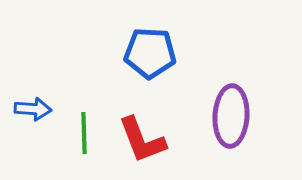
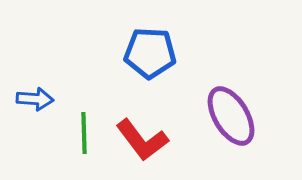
blue arrow: moved 2 px right, 10 px up
purple ellipse: rotated 34 degrees counterclockwise
red L-shape: rotated 16 degrees counterclockwise
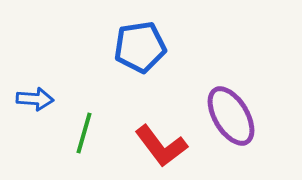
blue pentagon: moved 10 px left, 6 px up; rotated 12 degrees counterclockwise
green line: rotated 18 degrees clockwise
red L-shape: moved 19 px right, 6 px down
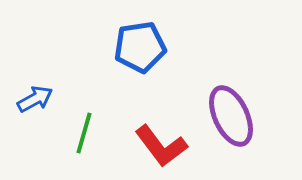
blue arrow: rotated 33 degrees counterclockwise
purple ellipse: rotated 6 degrees clockwise
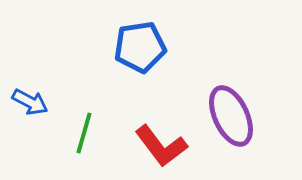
blue arrow: moved 5 px left, 3 px down; rotated 57 degrees clockwise
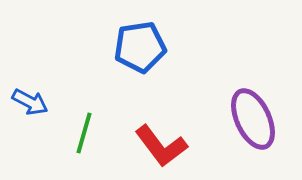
purple ellipse: moved 22 px right, 3 px down
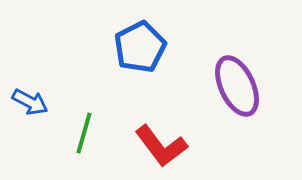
blue pentagon: rotated 18 degrees counterclockwise
purple ellipse: moved 16 px left, 33 px up
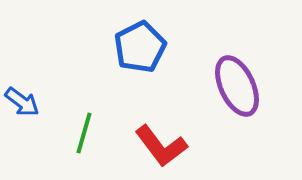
blue arrow: moved 8 px left; rotated 9 degrees clockwise
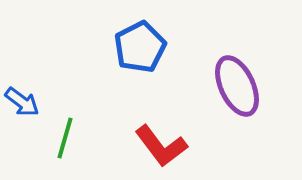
green line: moved 19 px left, 5 px down
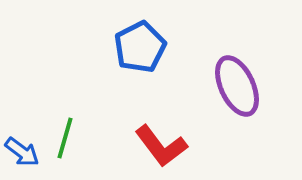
blue arrow: moved 50 px down
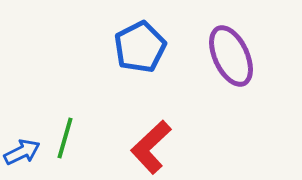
purple ellipse: moved 6 px left, 30 px up
red L-shape: moved 10 px left, 1 px down; rotated 84 degrees clockwise
blue arrow: rotated 63 degrees counterclockwise
